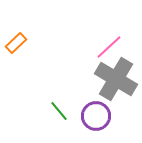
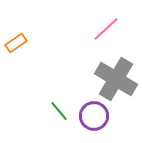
orange rectangle: rotated 10 degrees clockwise
pink line: moved 3 px left, 18 px up
purple circle: moved 2 px left
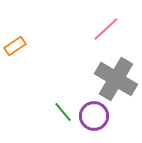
orange rectangle: moved 1 px left, 3 px down
green line: moved 4 px right, 1 px down
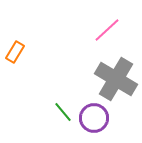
pink line: moved 1 px right, 1 px down
orange rectangle: moved 6 px down; rotated 25 degrees counterclockwise
purple circle: moved 2 px down
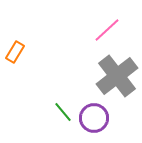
gray cross: moved 1 px right, 3 px up; rotated 21 degrees clockwise
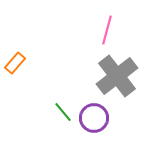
pink line: rotated 32 degrees counterclockwise
orange rectangle: moved 11 px down; rotated 10 degrees clockwise
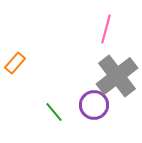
pink line: moved 1 px left, 1 px up
green line: moved 9 px left
purple circle: moved 13 px up
